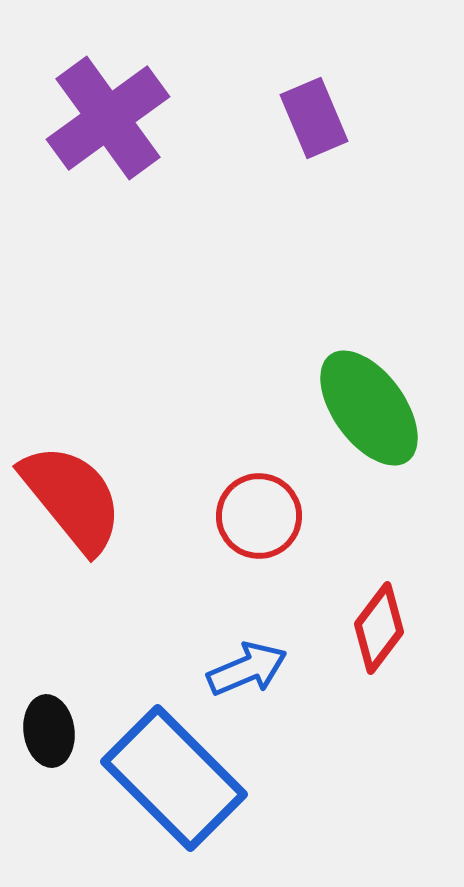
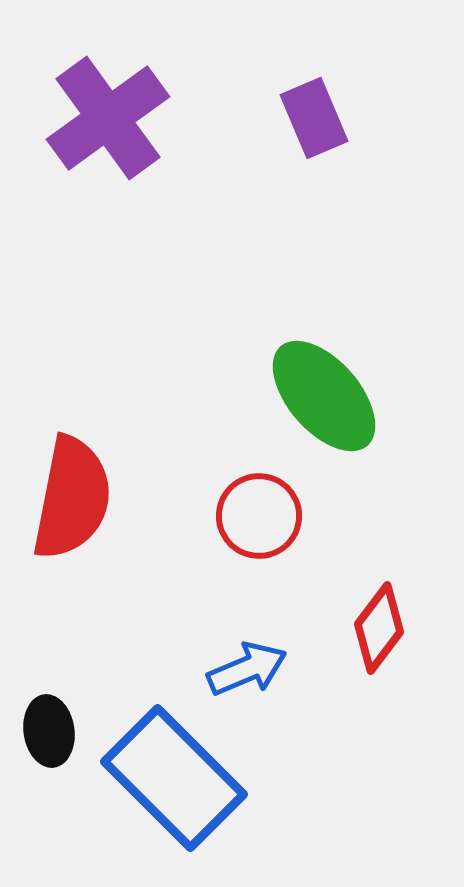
green ellipse: moved 45 px left, 12 px up; rotated 5 degrees counterclockwise
red semicircle: rotated 50 degrees clockwise
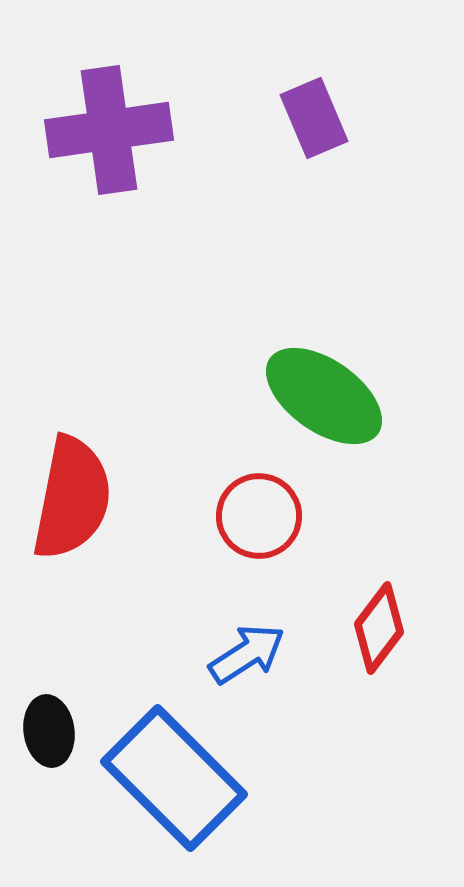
purple cross: moved 1 px right, 12 px down; rotated 28 degrees clockwise
green ellipse: rotated 14 degrees counterclockwise
blue arrow: moved 15 px up; rotated 10 degrees counterclockwise
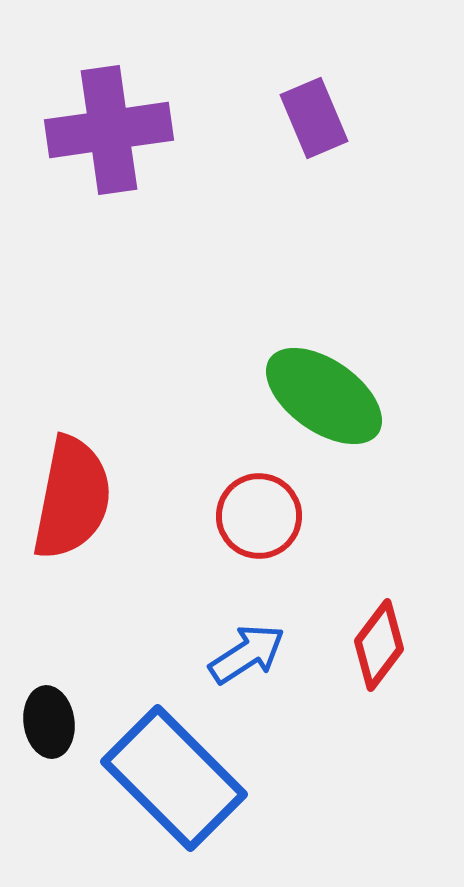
red diamond: moved 17 px down
black ellipse: moved 9 px up
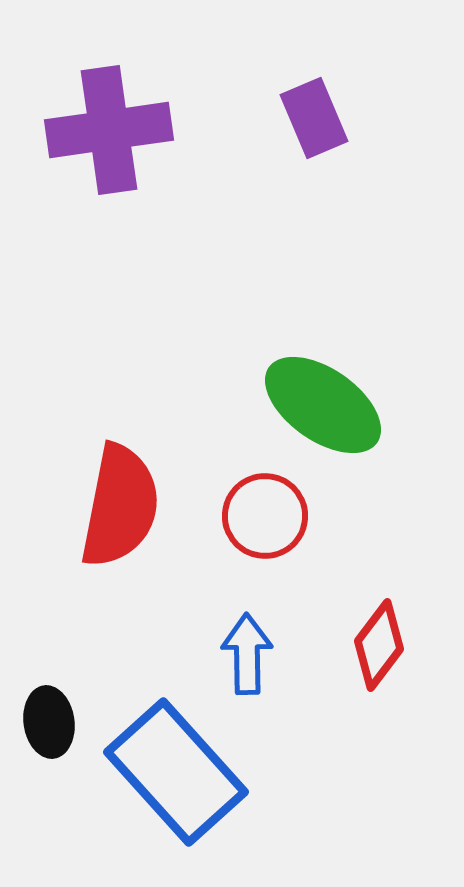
green ellipse: moved 1 px left, 9 px down
red semicircle: moved 48 px right, 8 px down
red circle: moved 6 px right
blue arrow: rotated 58 degrees counterclockwise
blue rectangle: moved 2 px right, 6 px up; rotated 3 degrees clockwise
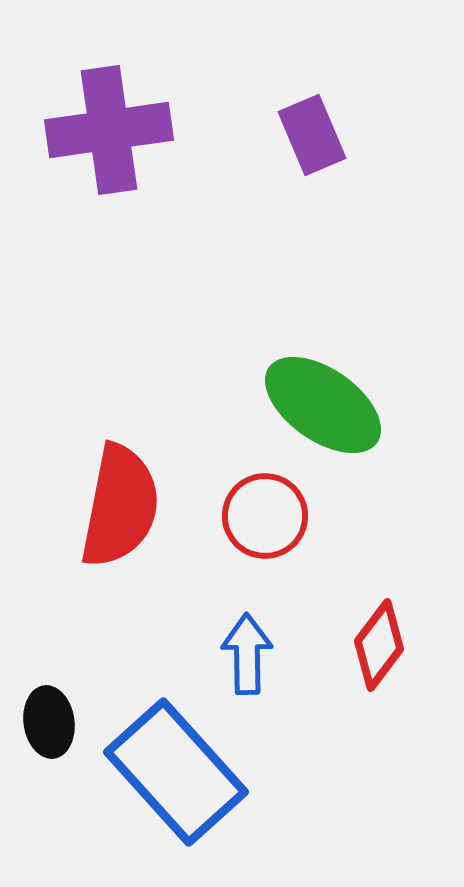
purple rectangle: moved 2 px left, 17 px down
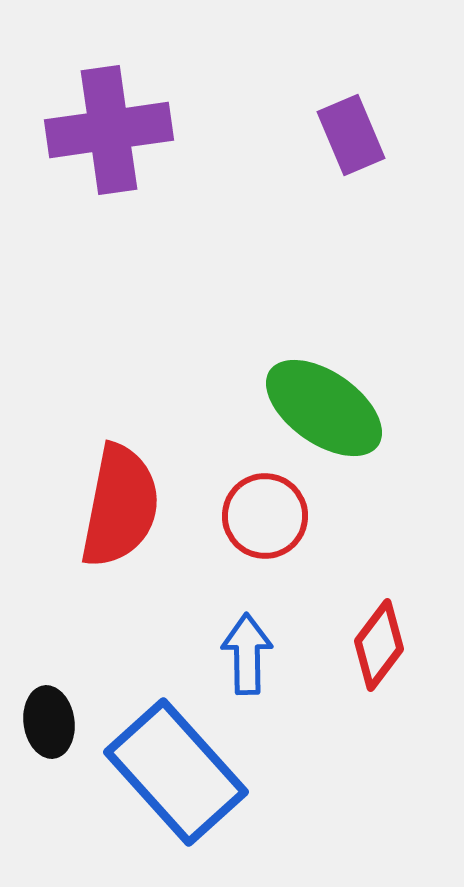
purple rectangle: moved 39 px right
green ellipse: moved 1 px right, 3 px down
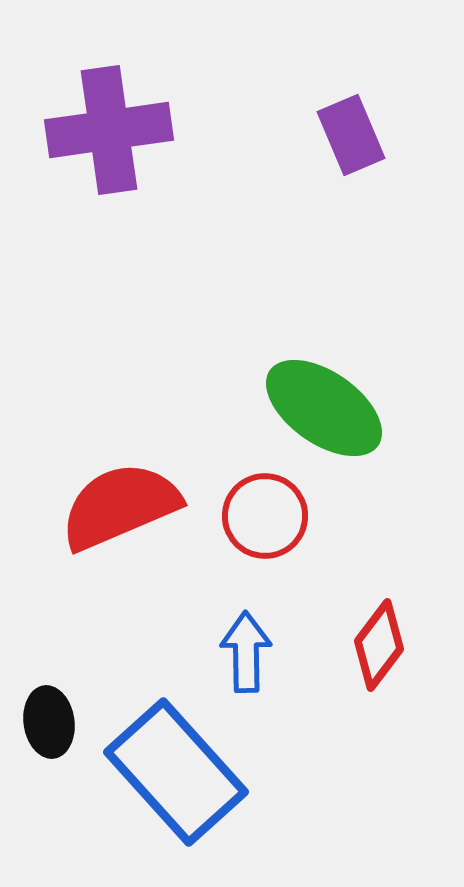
red semicircle: rotated 124 degrees counterclockwise
blue arrow: moved 1 px left, 2 px up
